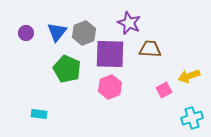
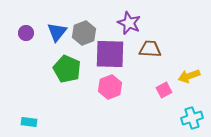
cyan rectangle: moved 10 px left, 8 px down
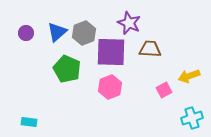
blue triangle: rotated 10 degrees clockwise
purple square: moved 1 px right, 2 px up
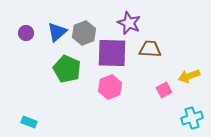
purple square: moved 1 px right, 1 px down
cyan rectangle: rotated 14 degrees clockwise
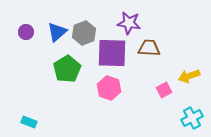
purple star: rotated 15 degrees counterclockwise
purple circle: moved 1 px up
brown trapezoid: moved 1 px left, 1 px up
green pentagon: rotated 16 degrees clockwise
pink hexagon: moved 1 px left, 1 px down; rotated 20 degrees counterclockwise
cyan cross: rotated 10 degrees counterclockwise
